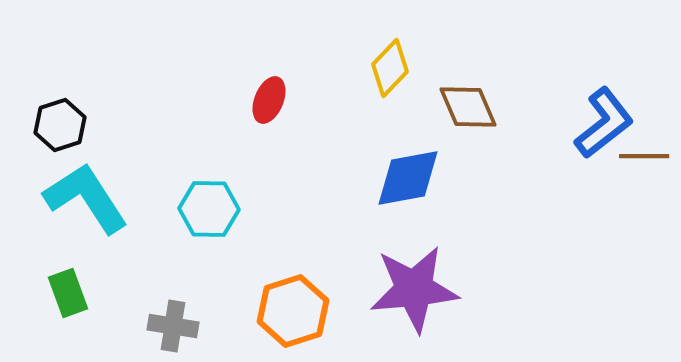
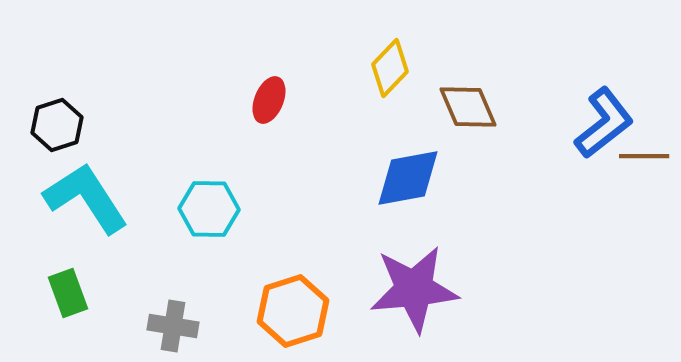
black hexagon: moved 3 px left
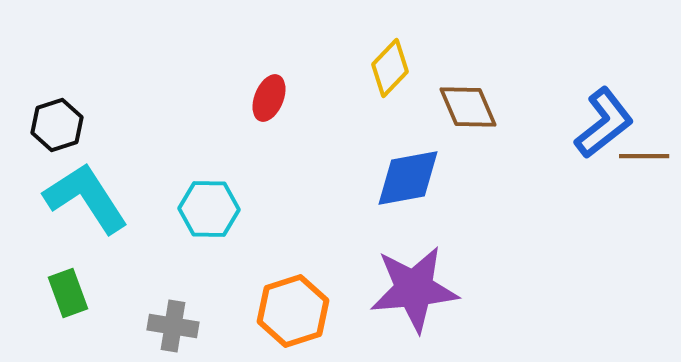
red ellipse: moved 2 px up
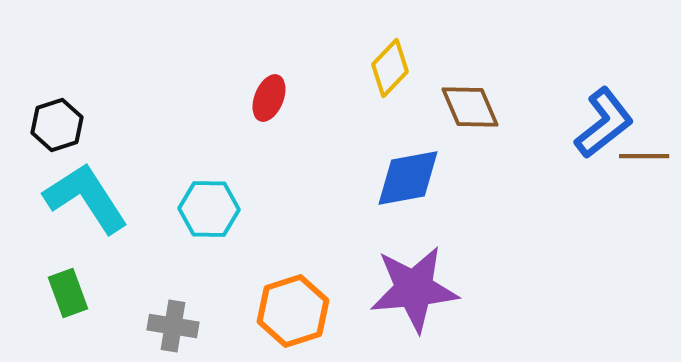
brown diamond: moved 2 px right
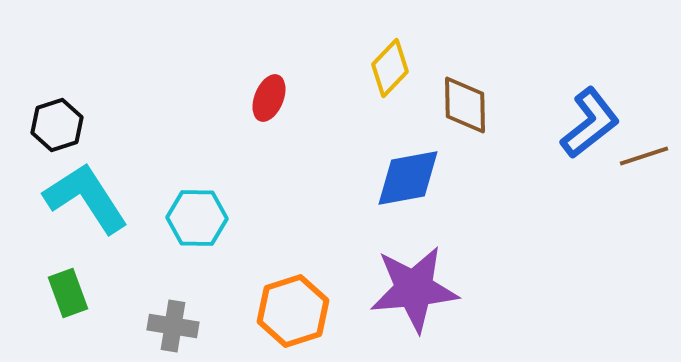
brown diamond: moved 5 px left, 2 px up; rotated 22 degrees clockwise
blue L-shape: moved 14 px left
brown line: rotated 18 degrees counterclockwise
cyan hexagon: moved 12 px left, 9 px down
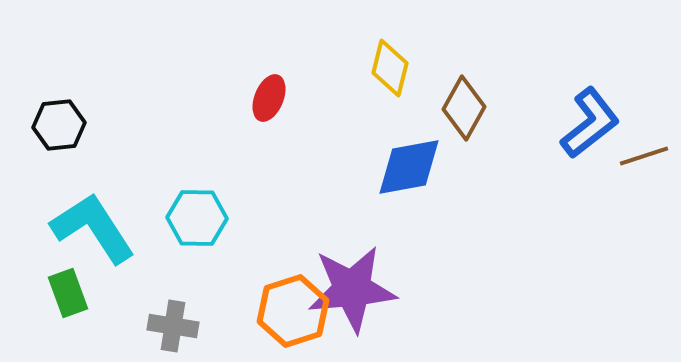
yellow diamond: rotated 30 degrees counterclockwise
brown diamond: moved 1 px left, 3 px down; rotated 30 degrees clockwise
black hexagon: moved 2 px right; rotated 12 degrees clockwise
blue diamond: moved 1 px right, 11 px up
cyan L-shape: moved 7 px right, 30 px down
purple star: moved 62 px left
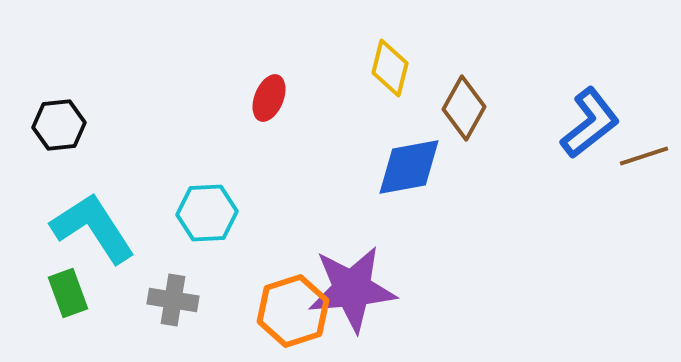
cyan hexagon: moved 10 px right, 5 px up; rotated 4 degrees counterclockwise
gray cross: moved 26 px up
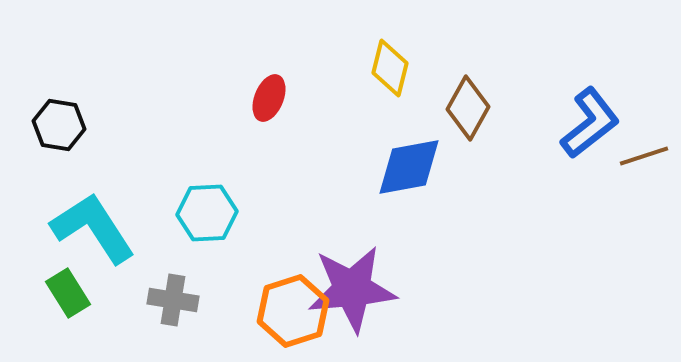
brown diamond: moved 4 px right
black hexagon: rotated 15 degrees clockwise
green rectangle: rotated 12 degrees counterclockwise
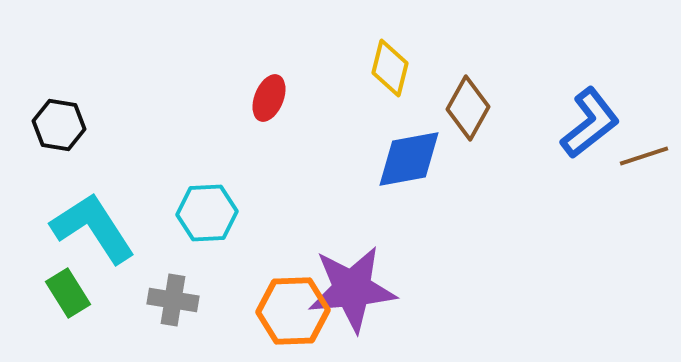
blue diamond: moved 8 px up
orange hexagon: rotated 16 degrees clockwise
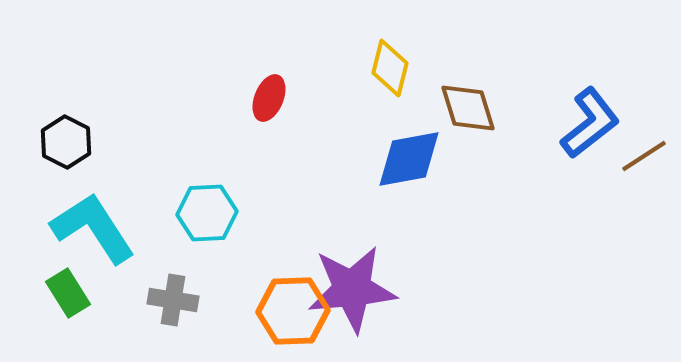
brown diamond: rotated 46 degrees counterclockwise
black hexagon: moved 7 px right, 17 px down; rotated 18 degrees clockwise
brown line: rotated 15 degrees counterclockwise
